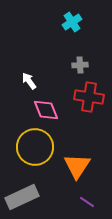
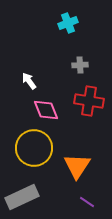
cyan cross: moved 4 px left, 1 px down; rotated 12 degrees clockwise
red cross: moved 4 px down
yellow circle: moved 1 px left, 1 px down
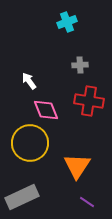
cyan cross: moved 1 px left, 1 px up
yellow circle: moved 4 px left, 5 px up
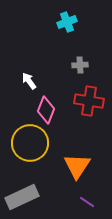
pink diamond: rotated 44 degrees clockwise
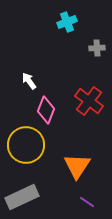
gray cross: moved 17 px right, 17 px up
red cross: rotated 28 degrees clockwise
yellow circle: moved 4 px left, 2 px down
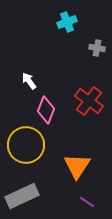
gray cross: rotated 14 degrees clockwise
gray rectangle: moved 1 px up
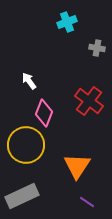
pink diamond: moved 2 px left, 3 px down
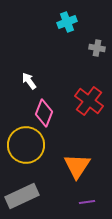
purple line: rotated 42 degrees counterclockwise
